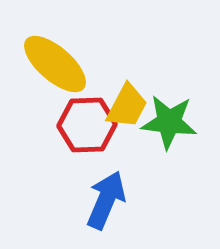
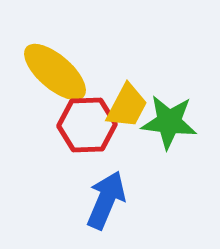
yellow ellipse: moved 8 px down
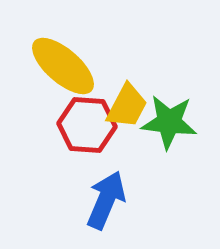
yellow ellipse: moved 8 px right, 6 px up
red hexagon: rotated 6 degrees clockwise
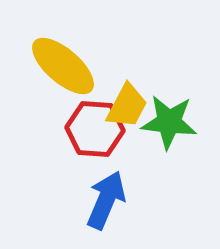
red hexagon: moved 8 px right, 4 px down
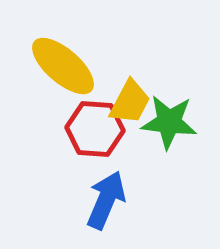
yellow trapezoid: moved 3 px right, 4 px up
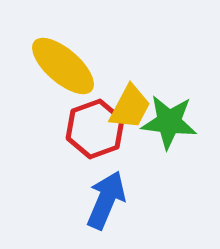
yellow trapezoid: moved 5 px down
red hexagon: rotated 24 degrees counterclockwise
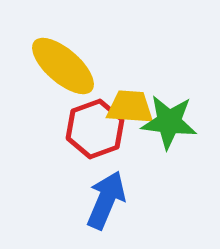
yellow trapezoid: rotated 114 degrees counterclockwise
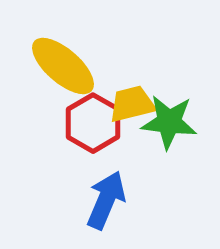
yellow trapezoid: moved 2 px right, 3 px up; rotated 18 degrees counterclockwise
red hexagon: moved 2 px left, 6 px up; rotated 10 degrees counterclockwise
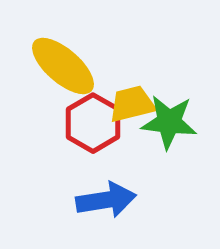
blue arrow: rotated 58 degrees clockwise
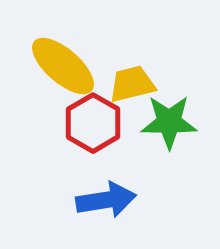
yellow trapezoid: moved 20 px up
green star: rotated 6 degrees counterclockwise
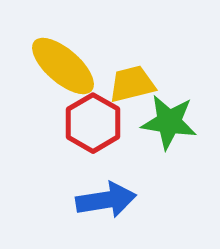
green star: rotated 8 degrees clockwise
